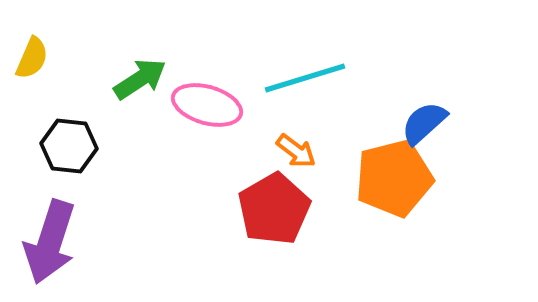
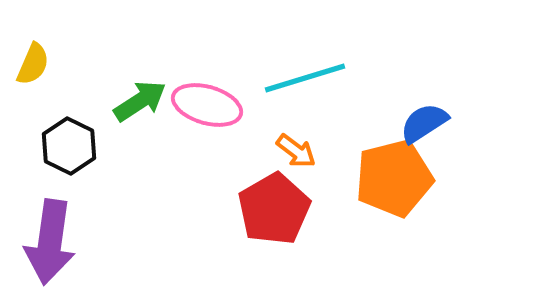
yellow semicircle: moved 1 px right, 6 px down
green arrow: moved 22 px down
blue semicircle: rotated 9 degrees clockwise
black hexagon: rotated 20 degrees clockwise
purple arrow: rotated 10 degrees counterclockwise
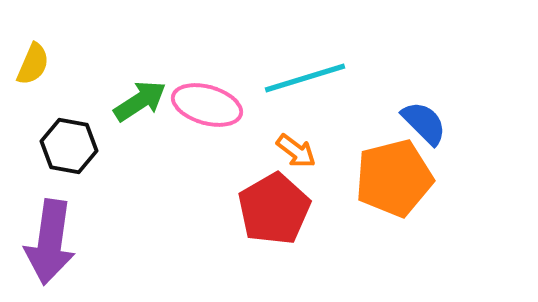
blue semicircle: rotated 78 degrees clockwise
black hexagon: rotated 16 degrees counterclockwise
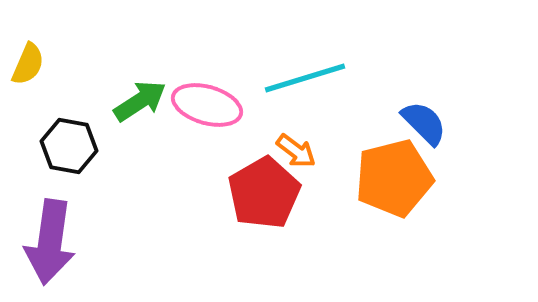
yellow semicircle: moved 5 px left
red pentagon: moved 10 px left, 16 px up
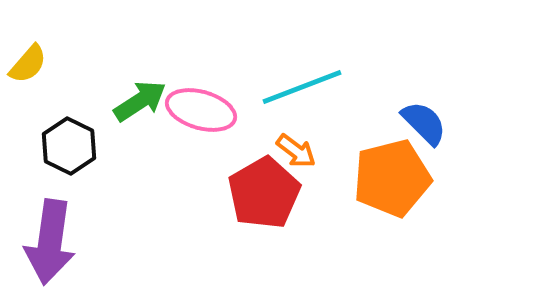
yellow semicircle: rotated 18 degrees clockwise
cyan line: moved 3 px left, 9 px down; rotated 4 degrees counterclockwise
pink ellipse: moved 6 px left, 5 px down
black hexagon: rotated 16 degrees clockwise
orange pentagon: moved 2 px left
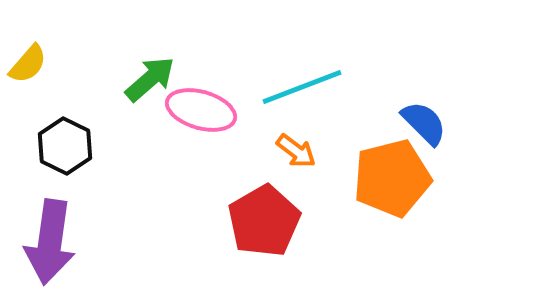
green arrow: moved 10 px right, 22 px up; rotated 8 degrees counterclockwise
black hexagon: moved 4 px left
red pentagon: moved 28 px down
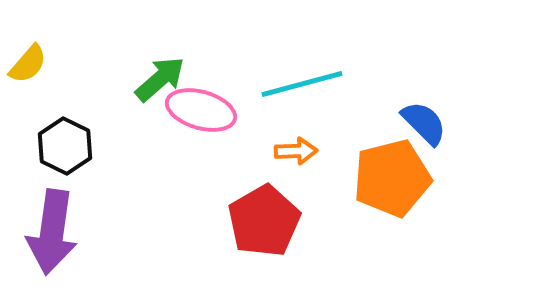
green arrow: moved 10 px right
cyan line: moved 3 px up; rotated 6 degrees clockwise
orange arrow: rotated 39 degrees counterclockwise
purple arrow: moved 2 px right, 10 px up
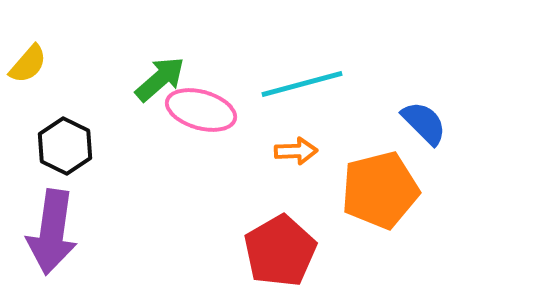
orange pentagon: moved 12 px left, 12 px down
red pentagon: moved 16 px right, 30 px down
